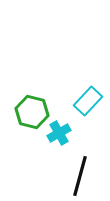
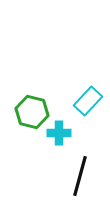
cyan cross: rotated 30 degrees clockwise
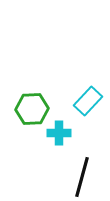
green hexagon: moved 3 px up; rotated 16 degrees counterclockwise
black line: moved 2 px right, 1 px down
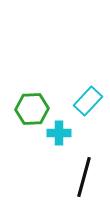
black line: moved 2 px right
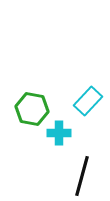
green hexagon: rotated 12 degrees clockwise
black line: moved 2 px left, 1 px up
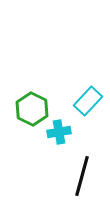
green hexagon: rotated 16 degrees clockwise
cyan cross: moved 1 px up; rotated 10 degrees counterclockwise
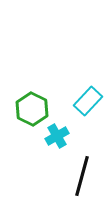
cyan cross: moved 2 px left, 4 px down; rotated 20 degrees counterclockwise
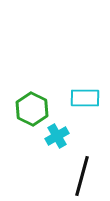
cyan rectangle: moved 3 px left, 3 px up; rotated 48 degrees clockwise
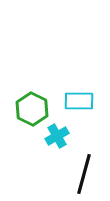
cyan rectangle: moved 6 px left, 3 px down
black line: moved 2 px right, 2 px up
